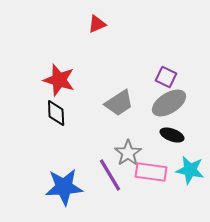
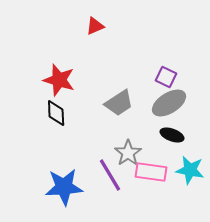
red triangle: moved 2 px left, 2 px down
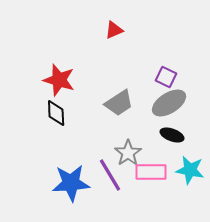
red triangle: moved 19 px right, 4 px down
pink rectangle: rotated 8 degrees counterclockwise
blue star: moved 7 px right, 4 px up
